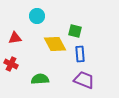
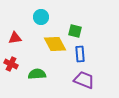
cyan circle: moved 4 px right, 1 px down
green semicircle: moved 3 px left, 5 px up
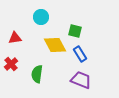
yellow diamond: moved 1 px down
blue rectangle: rotated 28 degrees counterclockwise
red cross: rotated 24 degrees clockwise
green semicircle: rotated 78 degrees counterclockwise
purple trapezoid: moved 3 px left
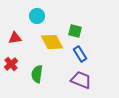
cyan circle: moved 4 px left, 1 px up
yellow diamond: moved 3 px left, 3 px up
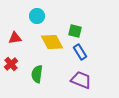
blue rectangle: moved 2 px up
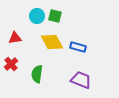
green square: moved 20 px left, 15 px up
blue rectangle: moved 2 px left, 5 px up; rotated 42 degrees counterclockwise
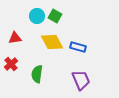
green square: rotated 16 degrees clockwise
purple trapezoid: rotated 45 degrees clockwise
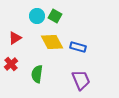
red triangle: rotated 24 degrees counterclockwise
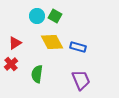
red triangle: moved 5 px down
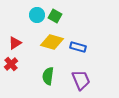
cyan circle: moved 1 px up
yellow diamond: rotated 45 degrees counterclockwise
green semicircle: moved 11 px right, 2 px down
